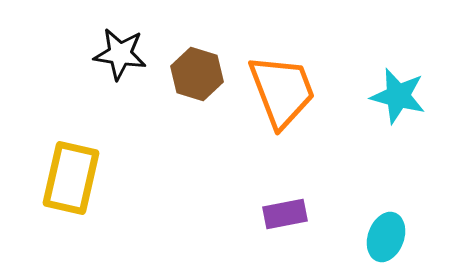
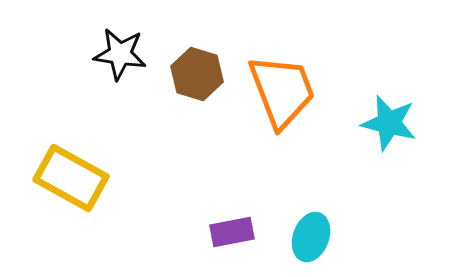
cyan star: moved 9 px left, 27 px down
yellow rectangle: rotated 74 degrees counterclockwise
purple rectangle: moved 53 px left, 18 px down
cyan ellipse: moved 75 px left
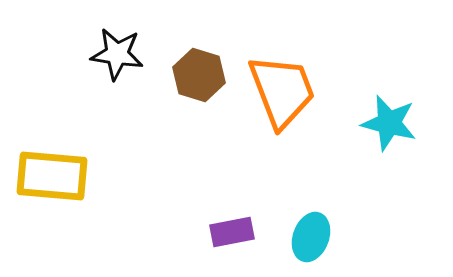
black star: moved 3 px left
brown hexagon: moved 2 px right, 1 px down
yellow rectangle: moved 19 px left, 2 px up; rotated 24 degrees counterclockwise
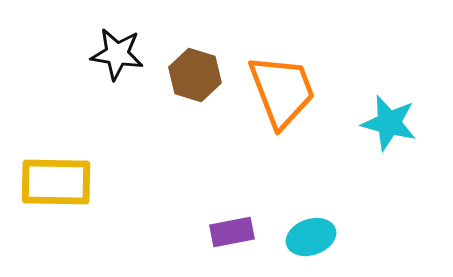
brown hexagon: moved 4 px left
yellow rectangle: moved 4 px right, 6 px down; rotated 4 degrees counterclockwise
cyan ellipse: rotated 51 degrees clockwise
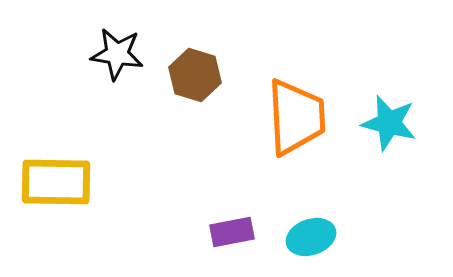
orange trapezoid: moved 14 px right, 26 px down; rotated 18 degrees clockwise
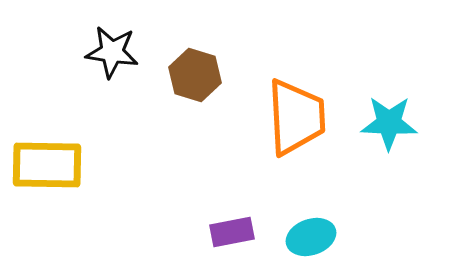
black star: moved 5 px left, 2 px up
cyan star: rotated 12 degrees counterclockwise
yellow rectangle: moved 9 px left, 17 px up
